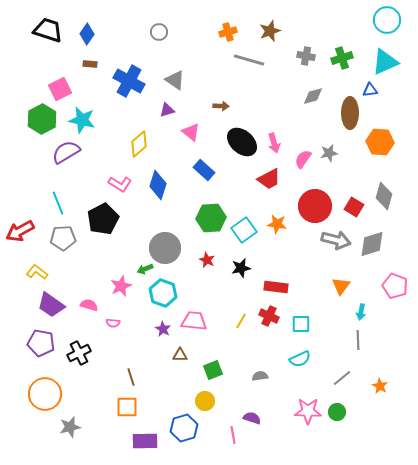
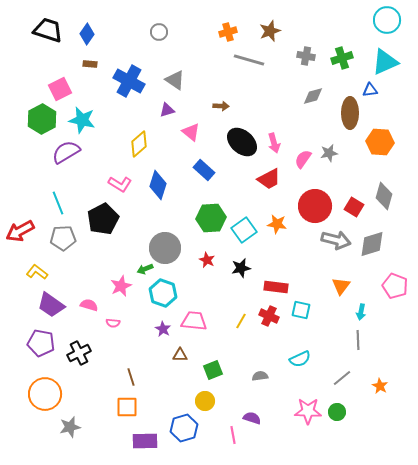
cyan square at (301, 324): moved 14 px up; rotated 12 degrees clockwise
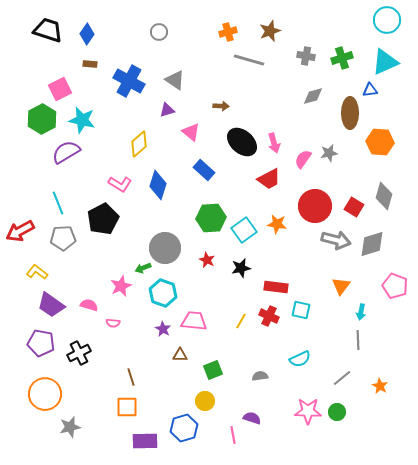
green arrow at (145, 269): moved 2 px left, 1 px up
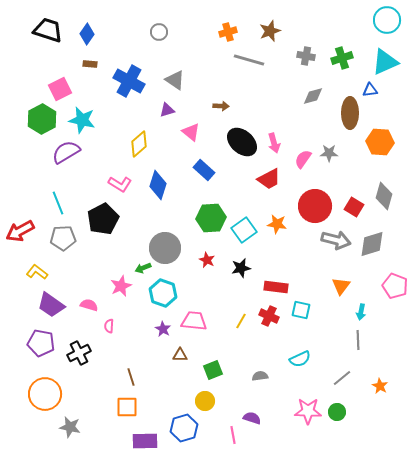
gray star at (329, 153): rotated 12 degrees clockwise
pink semicircle at (113, 323): moved 4 px left, 3 px down; rotated 88 degrees clockwise
gray star at (70, 427): rotated 25 degrees clockwise
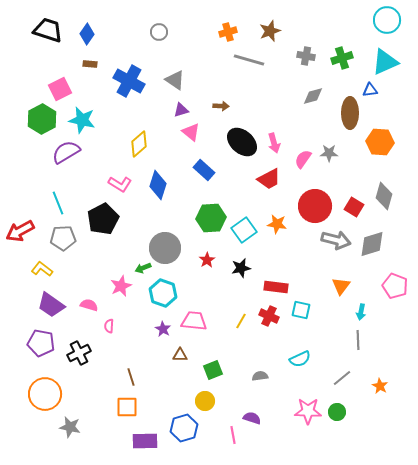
purple triangle at (167, 110): moved 14 px right
red star at (207, 260): rotated 14 degrees clockwise
yellow L-shape at (37, 272): moved 5 px right, 3 px up
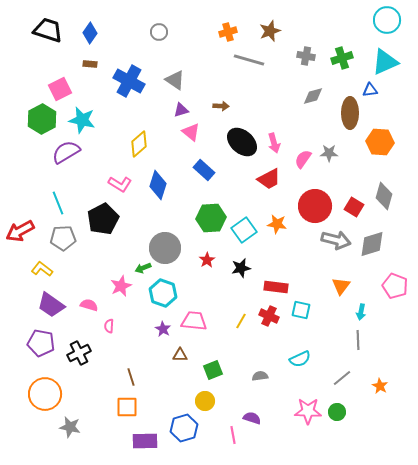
blue diamond at (87, 34): moved 3 px right, 1 px up
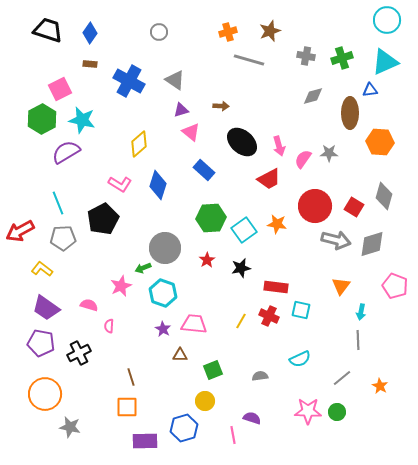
pink arrow at (274, 143): moved 5 px right, 3 px down
purple trapezoid at (51, 305): moved 5 px left, 3 px down
pink trapezoid at (194, 321): moved 3 px down
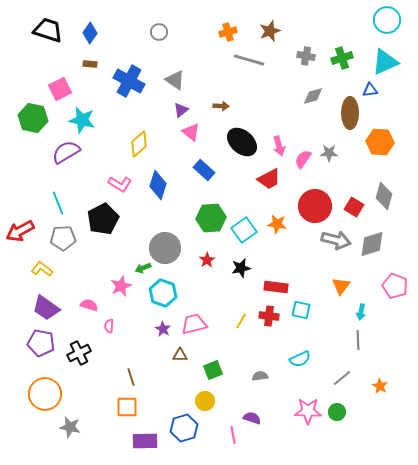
purple triangle at (181, 110): rotated 21 degrees counterclockwise
green hexagon at (42, 119): moved 9 px left, 1 px up; rotated 20 degrees counterclockwise
red cross at (269, 316): rotated 18 degrees counterclockwise
pink trapezoid at (194, 324): rotated 20 degrees counterclockwise
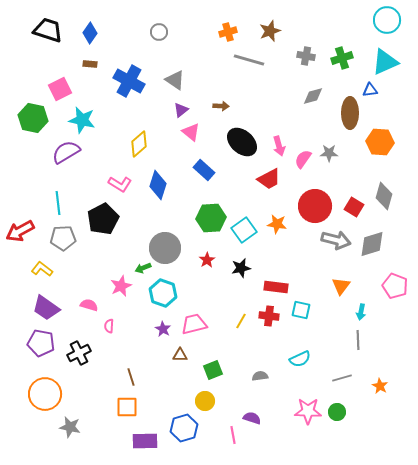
cyan line at (58, 203): rotated 15 degrees clockwise
gray line at (342, 378): rotated 24 degrees clockwise
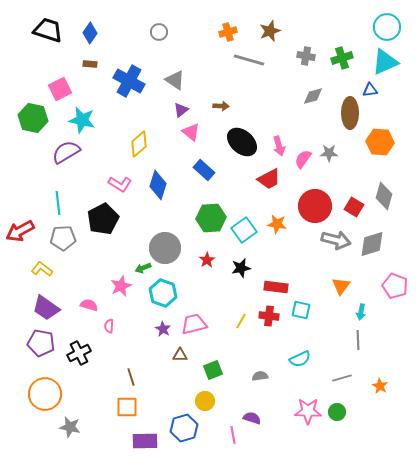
cyan circle at (387, 20): moved 7 px down
